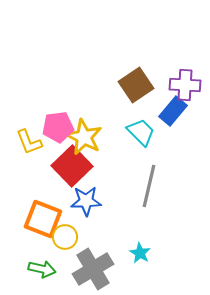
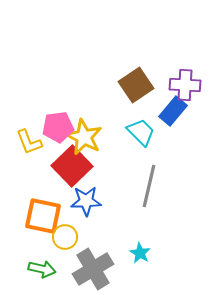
orange square: moved 3 px up; rotated 9 degrees counterclockwise
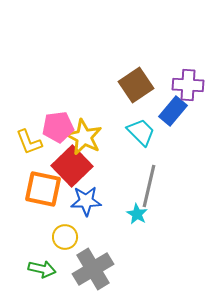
purple cross: moved 3 px right
orange square: moved 27 px up
cyan star: moved 3 px left, 39 px up
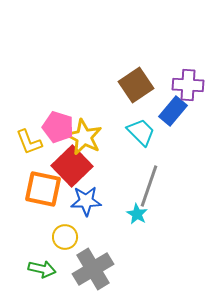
pink pentagon: rotated 24 degrees clockwise
gray line: rotated 6 degrees clockwise
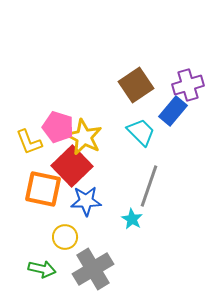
purple cross: rotated 20 degrees counterclockwise
cyan star: moved 5 px left, 5 px down
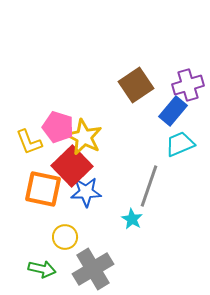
cyan trapezoid: moved 39 px right, 12 px down; rotated 68 degrees counterclockwise
blue star: moved 9 px up
